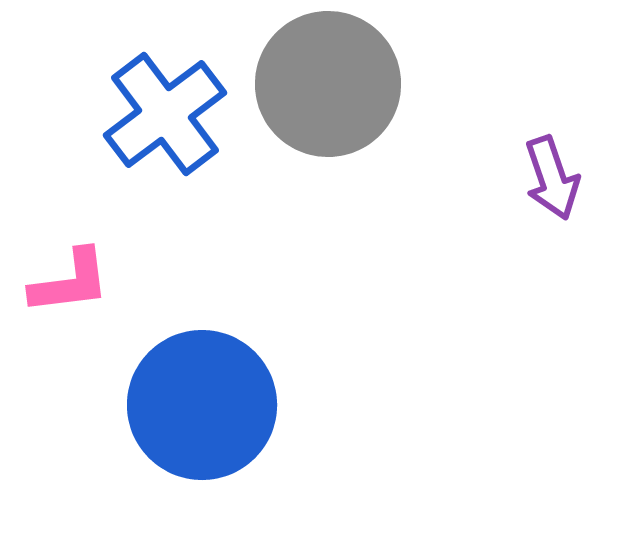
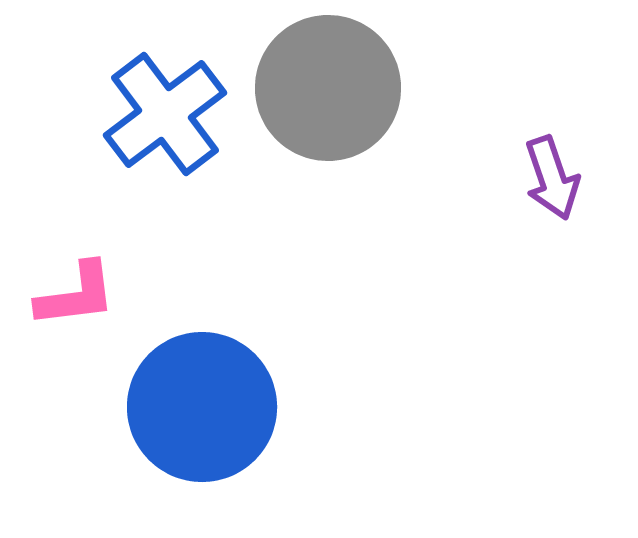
gray circle: moved 4 px down
pink L-shape: moved 6 px right, 13 px down
blue circle: moved 2 px down
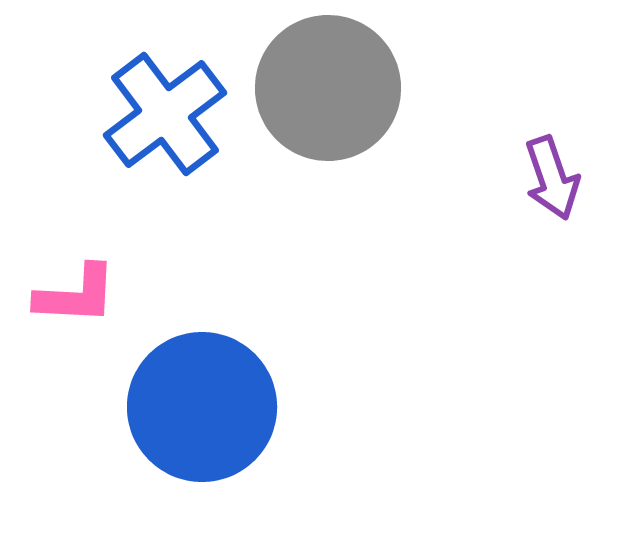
pink L-shape: rotated 10 degrees clockwise
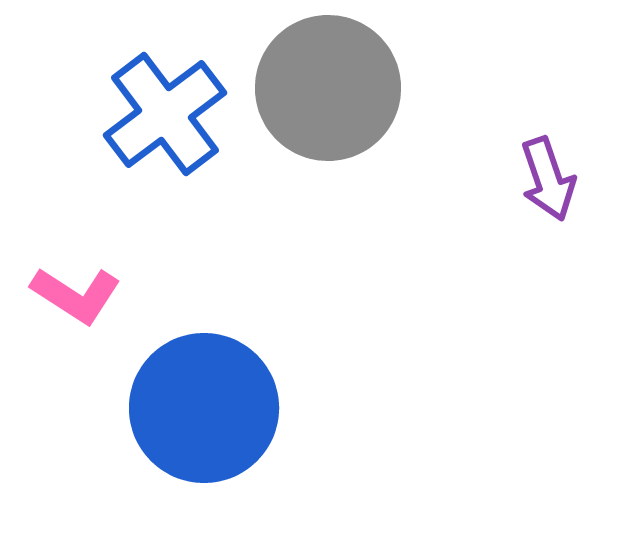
purple arrow: moved 4 px left, 1 px down
pink L-shape: rotated 30 degrees clockwise
blue circle: moved 2 px right, 1 px down
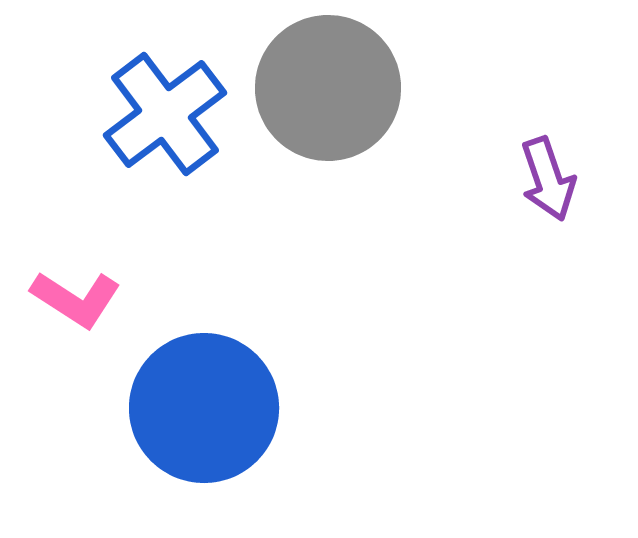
pink L-shape: moved 4 px down
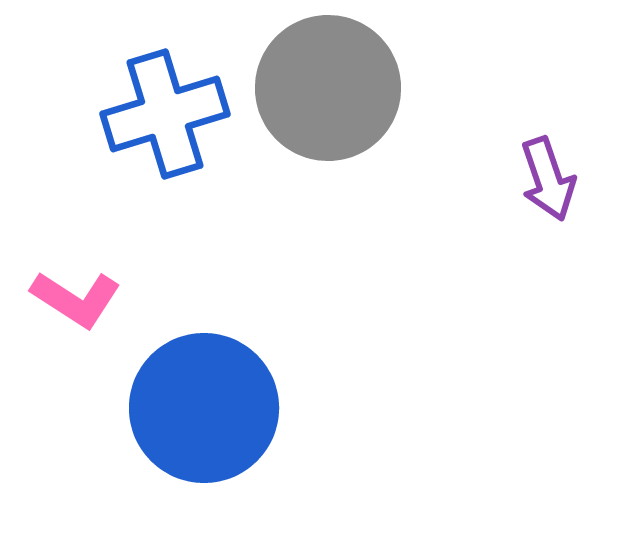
blue cross: rotated 20 degrees clockwise
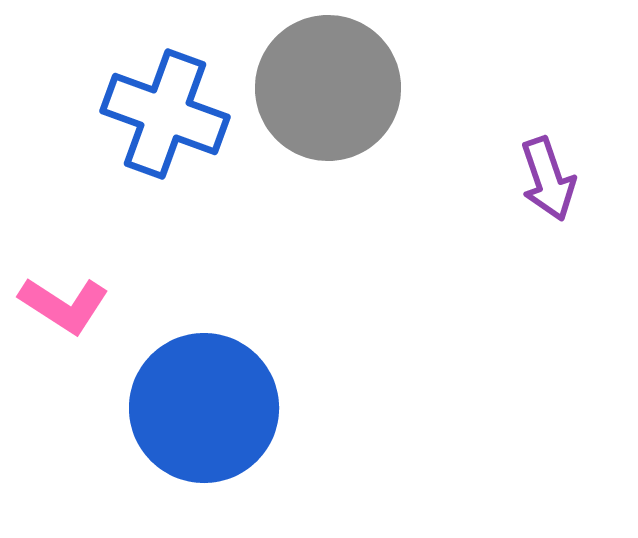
blue cross: rotated 37 degrees clockwise
pink L-shape: moved 12 px left, 6 px down
